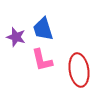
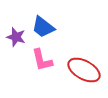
blue trapezoid: moved 2 px up; rotated 35 degrees counterclockwise
red ellipse: moved 5 px right; rotated 52 degrees counterclockwise
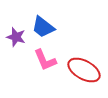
pink L-shape: moved 3 px right; rotated 10 degrees counterclockwise
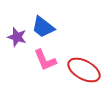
purple star: moved 1 px right
